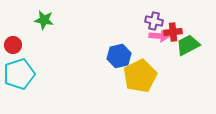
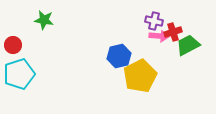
red cross: rotated 12 degrees counterclockwise
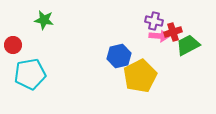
cyan pentagon: moved 11 px right; rotated 8 degrees clockwise
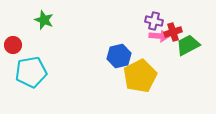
green star: rotated 12 degrees clockwise
cyan pentagon: moved 1 px right, 2 px up
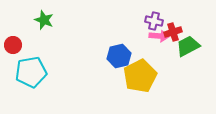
green trapezoid: moved 1 px down
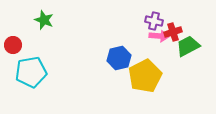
blue hexagon: moved 2 px down
yellow pentagon: moved 5 px right
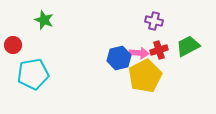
red cross: moved 14 px left, 18 px down
pink arrow: moved 20 px left, 17 px down
cyan pentagon: moved 2 px right, 2 px down
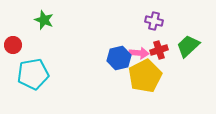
green trapezoid: rotated 15 degrees counterclockwise
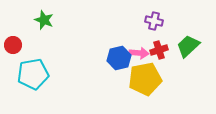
yellow pentagon: moved 3 px down; rotated 16 degrees clockwise
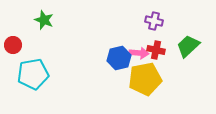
red cross: moved 3 px left; rotated 30 degrees clockwise
